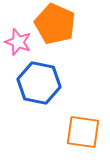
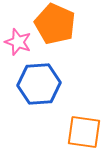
blue hexagon: moved 1 px down; rotated 15 degrees counterclockwise
orange square: moved 1 px right
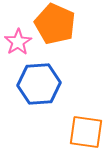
pink star: rotated 20 degrees clockwise
orange square: moved 2 px right
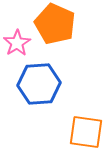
pink star: moved 1 px left, 1 px down
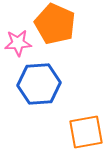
pink star: moved 1 px right; rotated 28 degrees clockwise
orange square: rotated 18 degrees counterclockwise
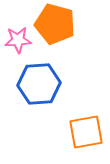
orange pentagon: rotated 9 degrees counterclockwise
pink star: moved 3 px up
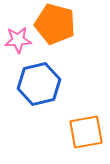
blue hexagon: rotated 9 degrees counterclockwise
